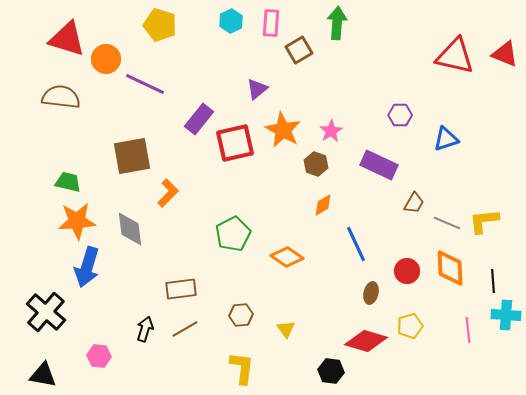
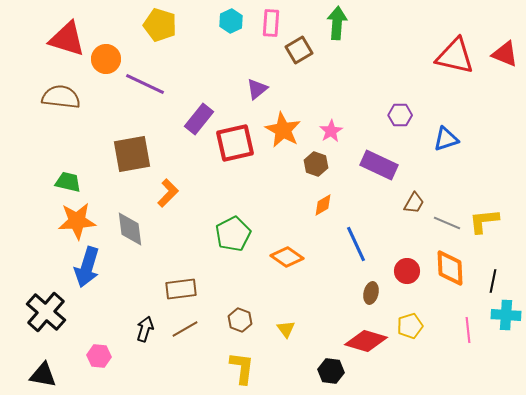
brown square at (132, 156): moved 2 px up
black line at (493, 281): rotated 15 degrees clockwise
brown hexagon at (241, 315): moved 1 px left, 5 px down; rotated 25 degrees clockwise
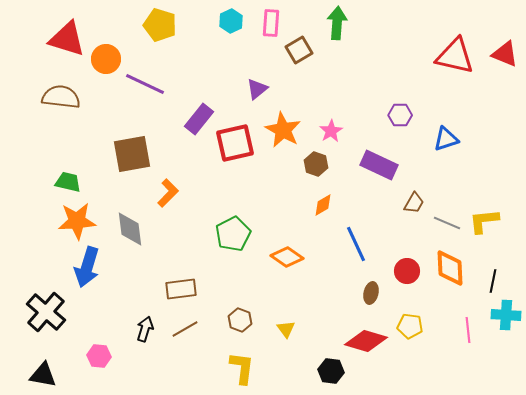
yellow pentagon at (410, 326): rotated 25 degrees clockwise
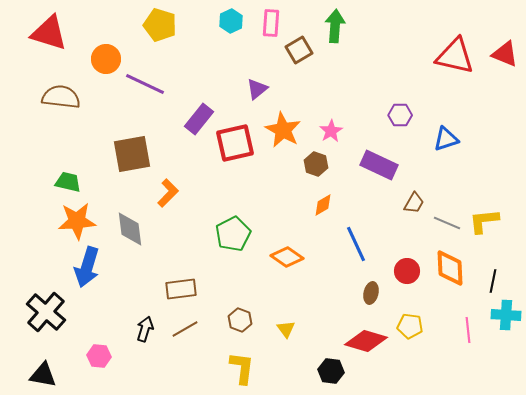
green arrow at (337, 23): moved 2 px left, 3 px down
red triangle at (67, 39): moved 18 px left, 6 px up
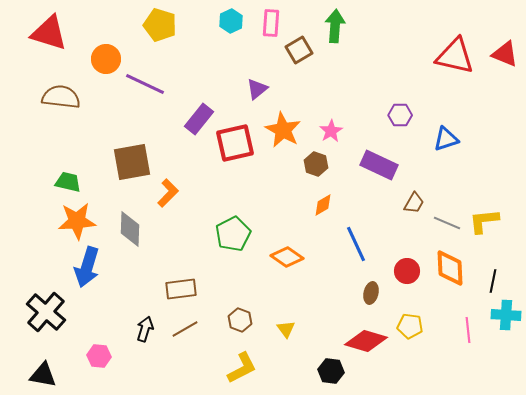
brown square at (132, 154): moved 8 px down
gray diamond at (130, 229): rotated 9 degrees clockwise
yellow L-shape at (242, 368): rotated 56 degrees clockwise
